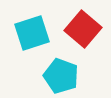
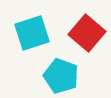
red square: moved 4 px right, 4 px down
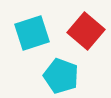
red square: moved 1 px left, 2 px up
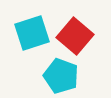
red square: moved 11 px left, 5 px down
